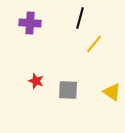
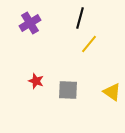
purple cross: rotated 35 degrees counterclockwise
yellow line: moved 5 px left
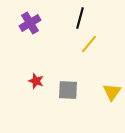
yellow triangle: rotated 30 degrees clockwise
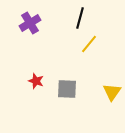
gray square: moved 1 px left, 1 px up
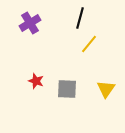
yellow triangle: moved 6 px left, 3 px up
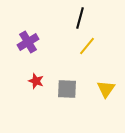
purple cross: moved 2 px left, 19 px down
yellow line: moved 2 px left, 2 px down
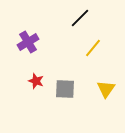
black line: rotated 30 degrees clockwise
yellow line: moved 6 px right, 2 px down
gray square: moved 2 px left
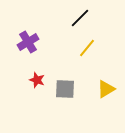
yellow line: moved 6 px left
red star: moved 1 px right, 1 px up
yellow triangle: rotated 24 degrees clockwise
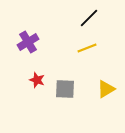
black line: moved 9 px right
yellow line: rotated 30 degrees clockwise
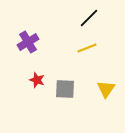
yellow triangle: rotated 24 degrees counterclockwise
